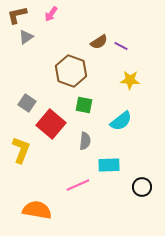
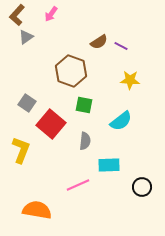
brown L-shape: rotated 35 degrees counterclockwise
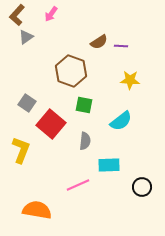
purple line: rotated 24 degrees counterclockwise
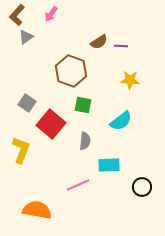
green square: moved 1 px left
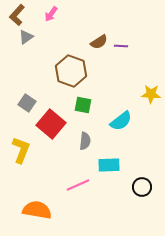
yellow star: moved 21 px right, 14 px down
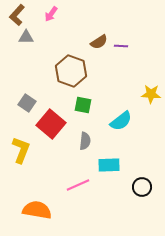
gray triangle: rotated 35 degrees clockwise
